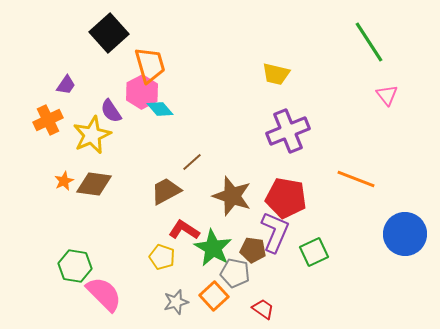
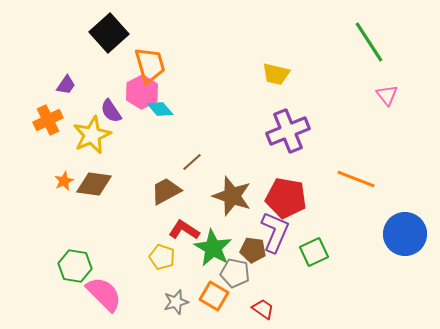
orange square: rotated 16 degrees counterclockwise
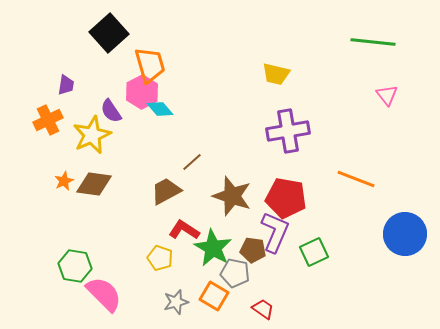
green line: moved 4 px right; rotated 51 degrees counterclockwise
purple trapezoid: rotated 25 degrees counterclockwise
purple cross: rotated 12 degrees clockwise
yellow pentagon: moved 2 px left, 1 px down
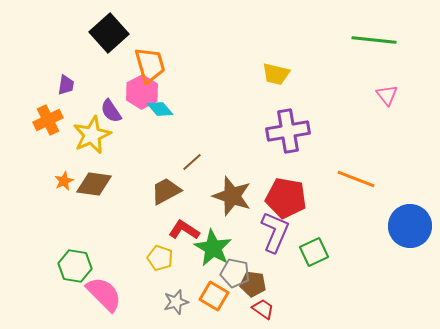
green line: moved 1 px right, 2 px up
blue circle: moved 5 px right, 8 px up
brown pentagon: moved 34 px down
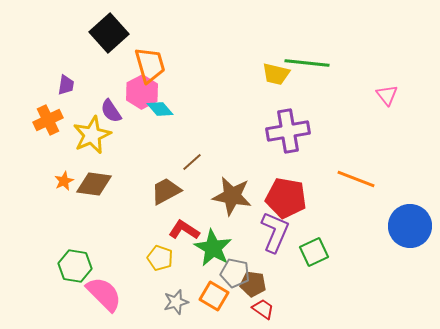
green line: moved 67 px left, 23 px down
brown star: rotated 9 degrees counterclockwise
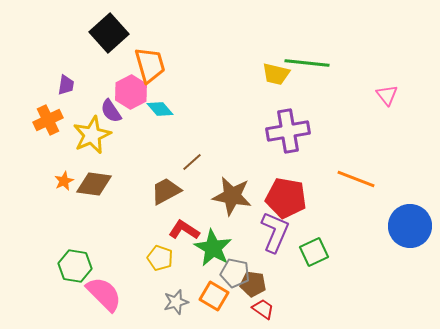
pink hexagon: moved 11 px left
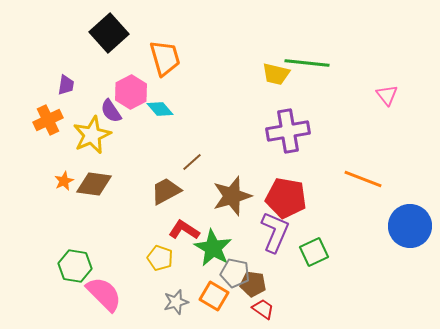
orange trapezoid: moved 15 px right, 7 px up
orange line: moved 7 px right
brown star: rotated 27 degrees counterclockwise
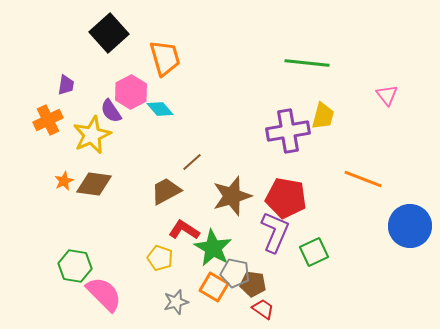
yellow trapezoid: moved 47 px right, 42 px down; rotated 88 degrees counterclockwise
orange square: moved 9 px up
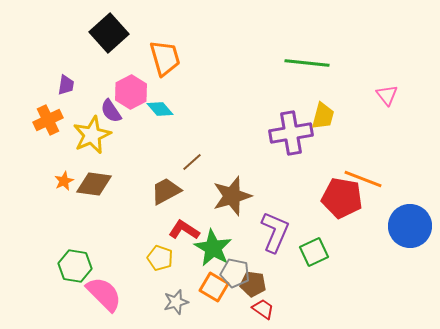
purple cross: moved 3 px right, 2 px down
red pentagon: moved 56 px right
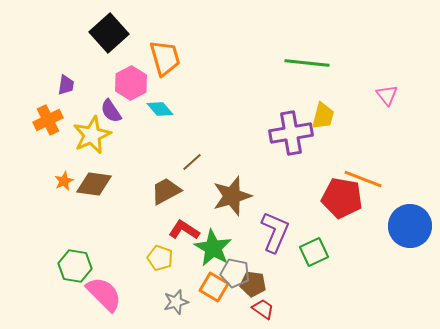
pink hexagon: moved 9 px up
